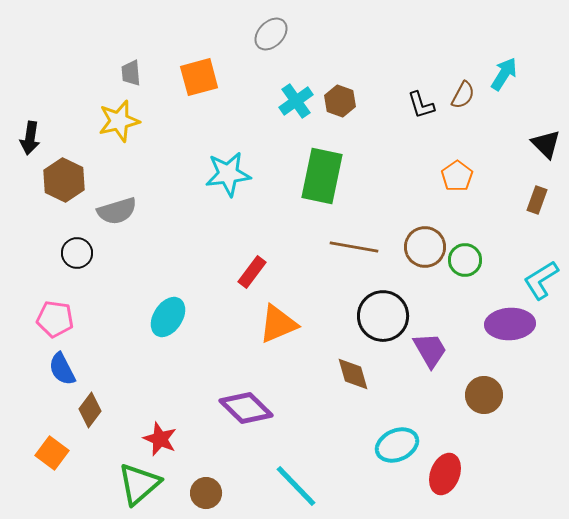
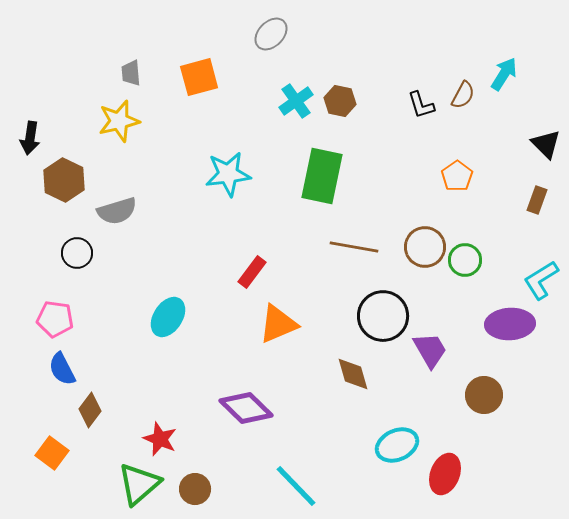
brown hexagon at (340, 101): rotated 8 degrees counterclockwise
brown circle at (206, 493): moved 11 px left, 4 px up
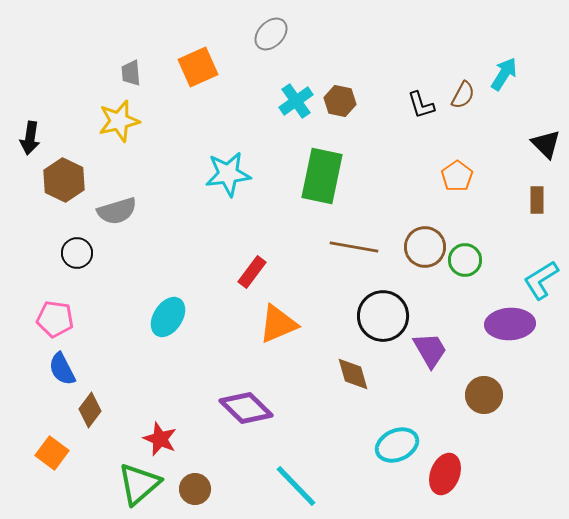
orange square at (199, 77): moved 1 px left, 10 px up; rotated 9 degrees counterclockwise
brown rectangle at (537, 200): rotated 20 degrees counterclockwise
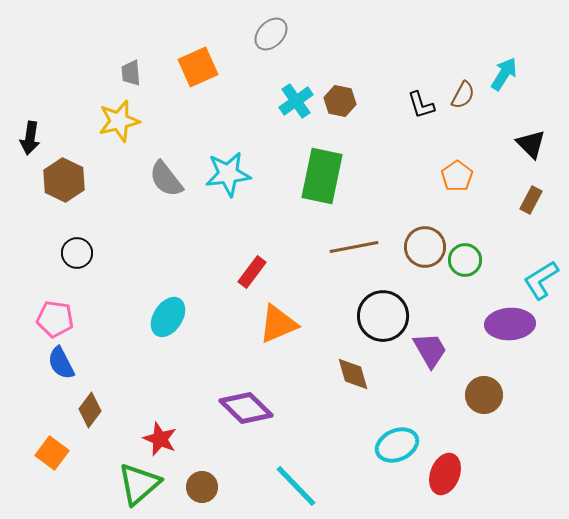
black triangle at (546, 144): moved 15 px left
brown rectangle at (537, 200): moved 6 px left; rotated 28 degrees clockwise
gray semicircle at (117, 211): moved 49 px right, 32 px up; rotated 69 degrees clockwise
brown line at (354, 247): rotated 21 degrees counterclockwise
blue semicircle at (62, 369): moved 1 px left, 6 px up
brown circle at (195, 489): moved 7 px right, 2 px up
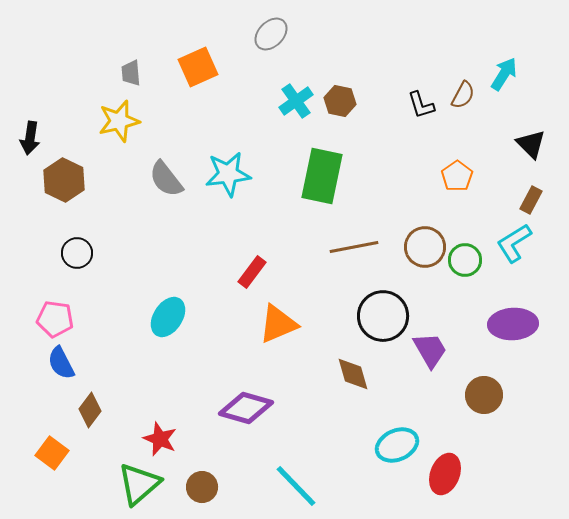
cyan L-shape at (541, 280): moved 27 px left, 37 px up
purple ellipse at (510, 324): moved 3 px right
purple diamond at (246, 408): rotated 28 degrees counterclockwise
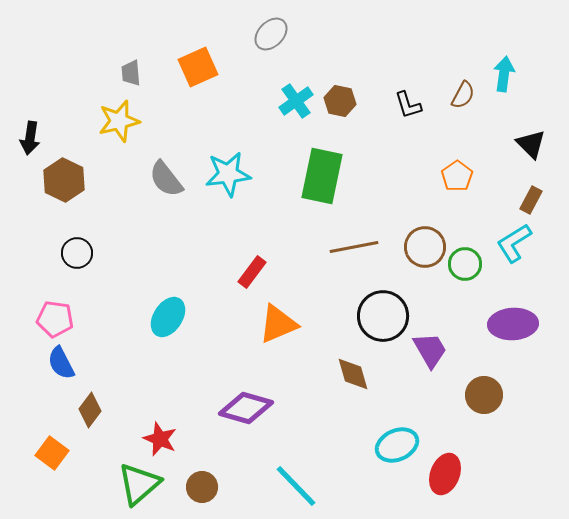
cyan arrow at (504, 74): rotated 24 degrees counterclockwise
black L-shape at (421, 105): moved 13 px left
green circle at (465, 260): moved 4 px down
